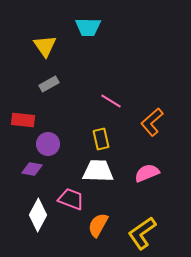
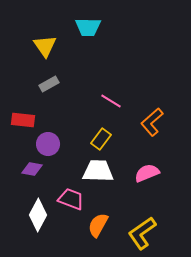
yellow rectangle: rotated 50 degrees clockwise
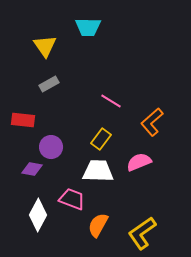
purple circle: moved 3 px right, 3 px down
pink semicircle: moved 8 px left, 11 px up
pink trapezoid: moved 1 px right
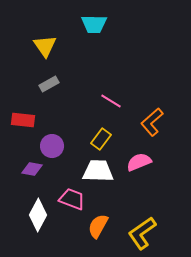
cyan trapezoid: moved 6 px right, 3 px up
purple circle: moved 1 px right, 1 px up
orange semicircle: moved 1 px down
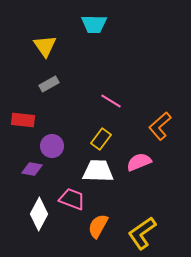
orange L-shape: moved 8 px right, 4 px down
white diamond: moved 1 px right, 1 px up
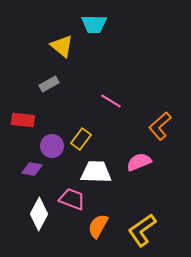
yellow triangle: moved 17 px right; rotated 15 degrees counterclockwise
yellow rectangle: moved 20 px left
white trapezoid: moved 2 px left, 1 px down
yellow L-shape: moved 3 px up
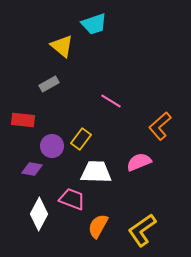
cyan trapezoid: rotated 20 degrees counterclockwise
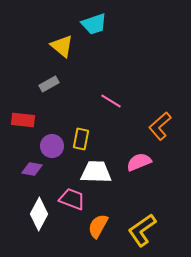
yellow rectangle: rotated 25 degrees counterclockwise
